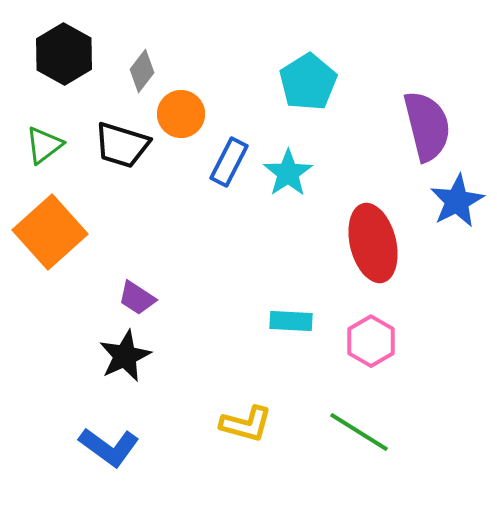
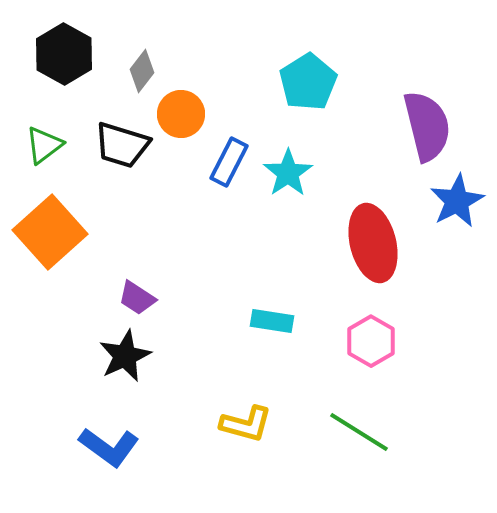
cyan rectangle: moved 19 px left; rotated 6 degrees clockwise
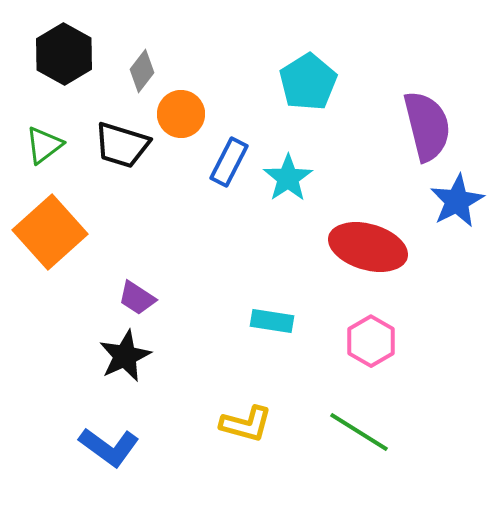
cyan star: moved 5 px down
red ellipse: moved 5 px left, 4 px down; rotated 60 degrees counterclockwise
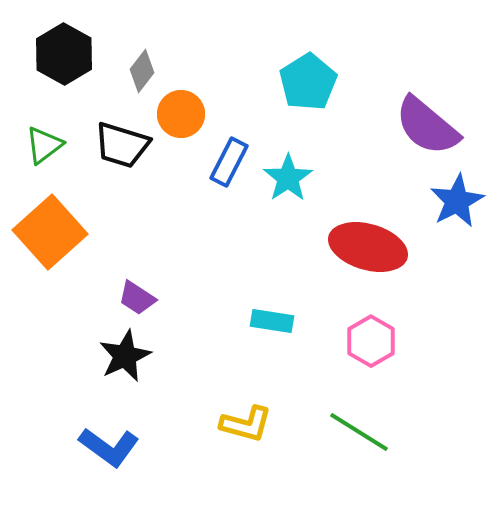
purple semicircle: rotated 144 degrees clockwise
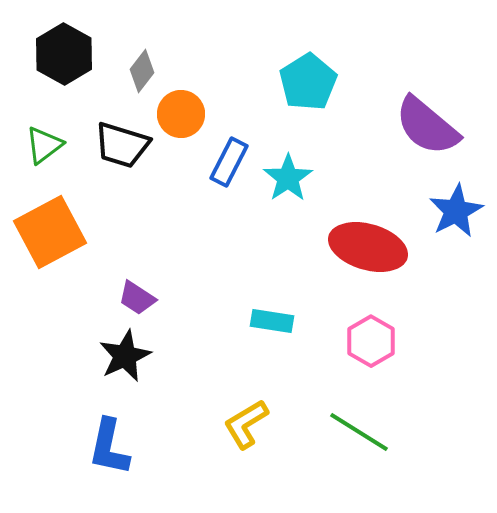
blue star: moved 1 px left, 10 px down
orange square: rotated 14 degrees clockwise
yellow L-shape: rotated 134 degrees clockwise
blue L-shape: rotated 66 degrees clockwise
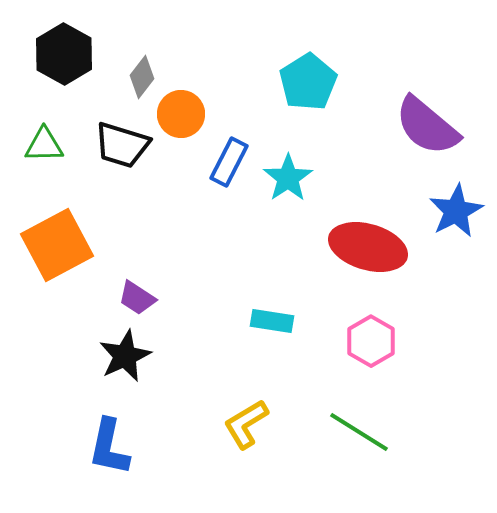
gray diamond: moved 6 px down
green triangle: rotated 36 degrees clockwise
orange square: moved 7 px right, 13 px down
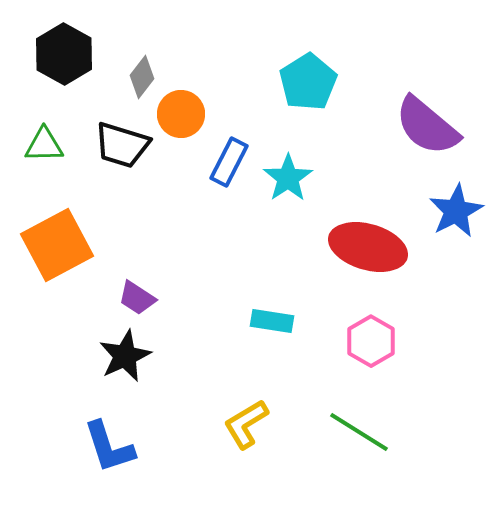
blue L-shape: rotated 30 degrees counterclockwise
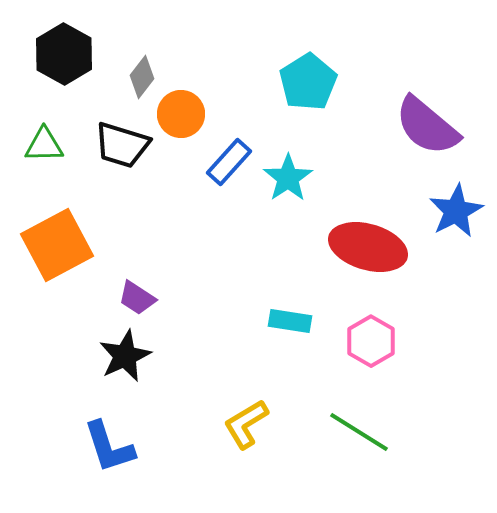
blue rectangle: rotated 15 degrees clockwise
cyan rectangle: moved 18 px right
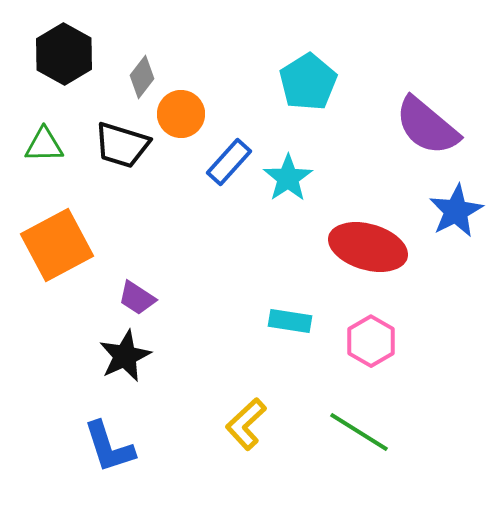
yellow L-shape: rotated 12 degrees counterclockwise
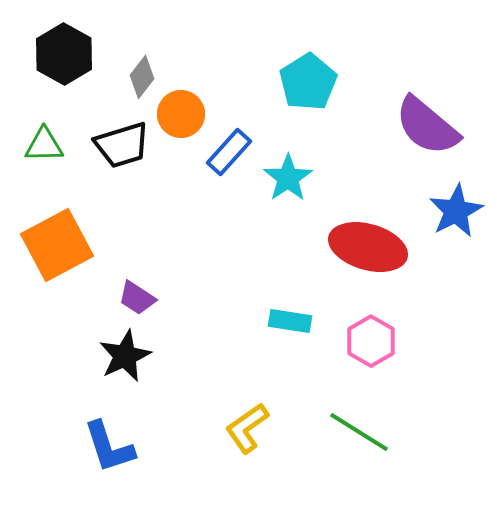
black trapezoid: rotated 34 degrees counterclockwise
blue rectangle: moved 10 px up
yellow L-shape: moved 1 px right, 4 px down; rotated 8 degrees clockwise
